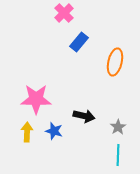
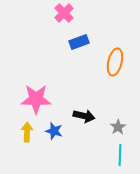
blue rectangle: rotated 30 degrees clockwise
cyan line: moved 2 px right
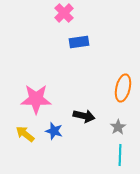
blue rectangle: rotated 12 degrees clockwise
orange ellipse: moved 8 px right, 26 px down
yellow arrow: moved 2 px left, 2 px down; rotated 54 degrees counterclockwise
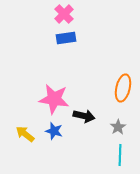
pink cross: moved 1 px down
blue rectangle: moved 13 px left, 4 px up
pink star: moved 18 px right; rotated 8 degrees clockwise
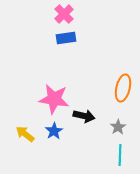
blue star: rotated 24 degrees clockwise
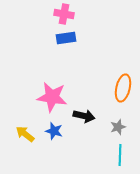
pink cross: rotated 36 degrees counterclockwise
pink star: moved 2 px left, 2 px up
gray star: rotated 14 degrees clockwise
blue star: rotated 24 degrees counterclockwise
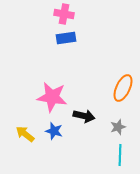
orange ellipse: rotated 12 degrees clockwise
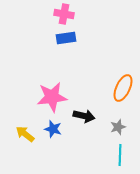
pink star: rotated 16 degrees counterclockwise
blue star: moved 1 px left, 2 px up
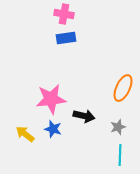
pink star: moved 1 px left, 2 px down
